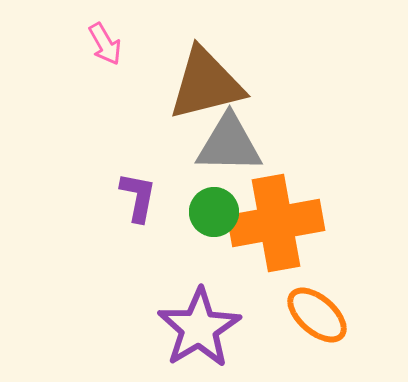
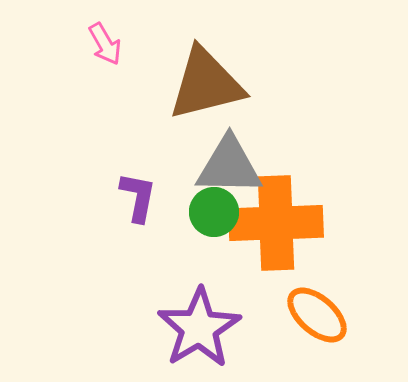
gray triangle: moved 22 px down
orange cross: rotated 8 degrees clockwise
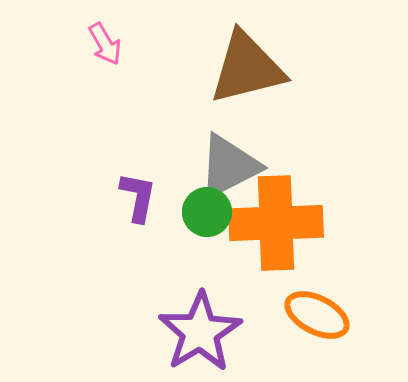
brown triangle: moved 41 px right, 16 px up
gray triangle: rotated 28 degrees counterclockwise
green circle: moved 7 px left
orange ellipse: rotated 14 degrees counterclockwise
purple star: moved 1 px right, 4 px down
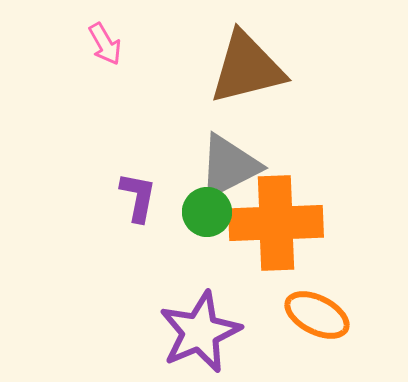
purple star: rotated 8 degrees clockwise
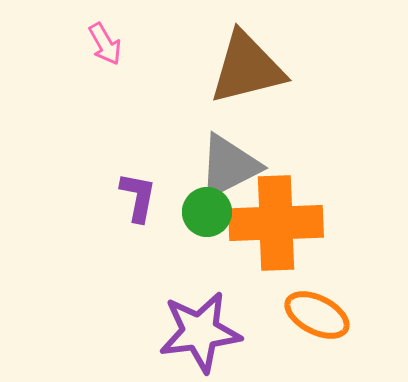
purple star: rotated 16 degrees clockwise
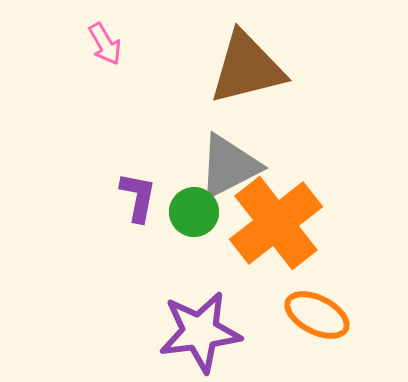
green circle: moved 13 px left
orange cross: rotated 36 degrees counterclockwise
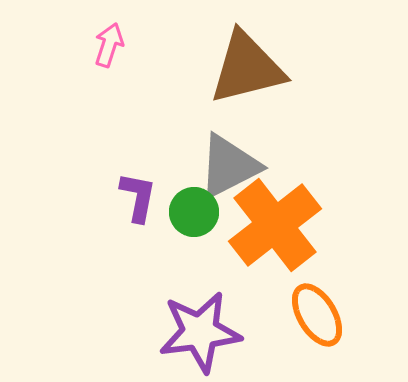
pink arrow: moved 4 px right, 1 px down; rotated 132 degrees counterclockwise
orange cross: moved 1 px left, 2 px down
orange ellipse: rotated 32 degrees clockwise
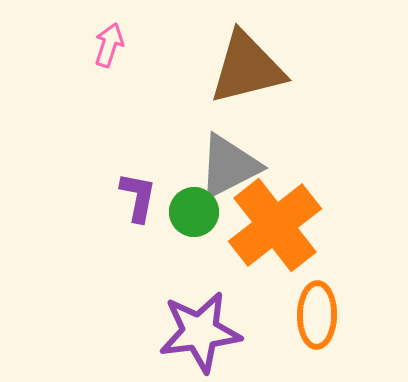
orange ellipse: rotated 32 degrees clockwise
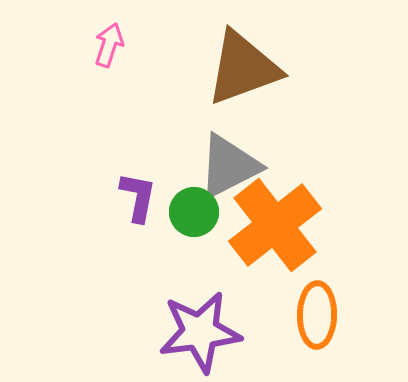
brown triangle: moved 4 px left; rotated 6 degrees counterclockwise
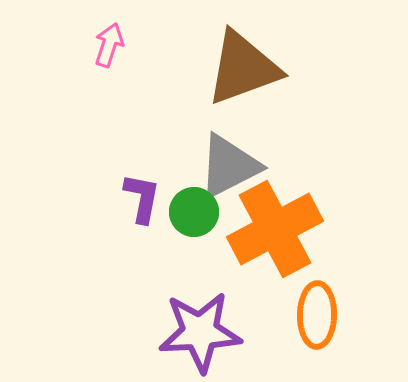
purple L-shape: moved 4 px right, 1 px down
orange cross: moved 4 px down; rotated 10 degrees clockwise
purple star: rotated 4 degrees clockwise
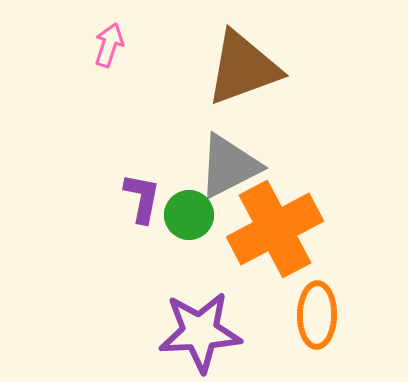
green circle: moved 5 px left, 3 px down
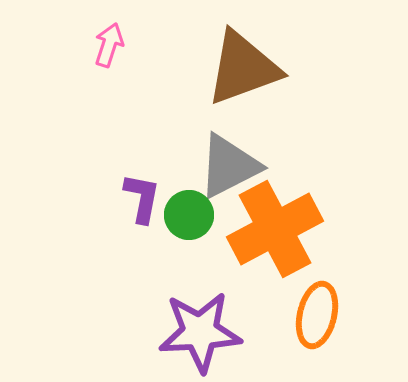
orange ellipse: rotated 12 degrees clockwise
